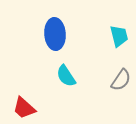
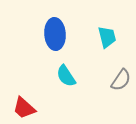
cyan trapezoid: moved 12 px left, 1 px down
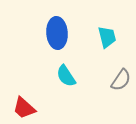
blue ellipse: moved 2 px right, 1 px up
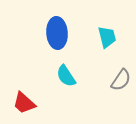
red trapezoid: moved 5 px up
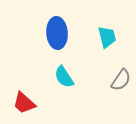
cyan semicircle: moved 2 px left, 1 px down
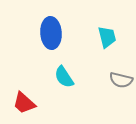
blue ellipse: moved 6 px left
gray semicircle: rotated 70 degrees clockwise
